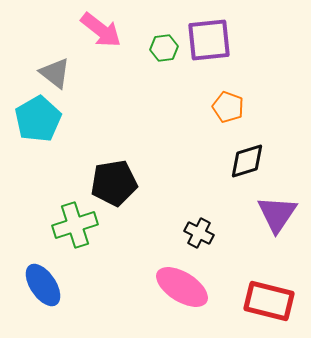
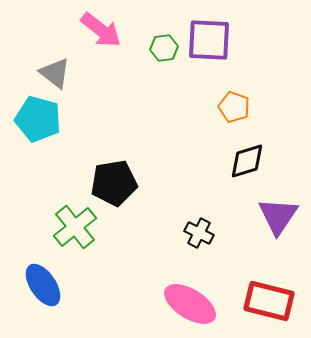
purple square: rotated 9 degrees clockwise
orange pentagon: moved 6 px right
cyan pentagon: rotated 27 degrees counterclockwise
purple triangle: moved 1 px right, 2 px down
green cross: moved 2 px down; rotated 21 degrees counterclockwise
pink ellipse: moved 8 px right, 17 px down
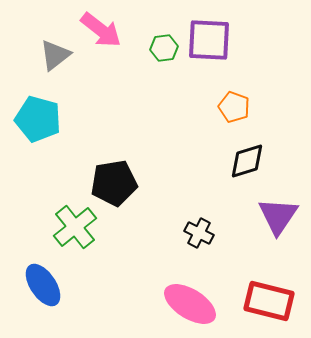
gray triangle: moved 18 px up; rotated 44 degrees clockwise
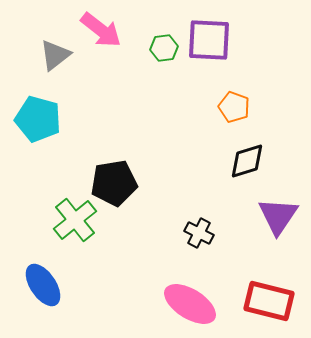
green cross: moved 7 px up
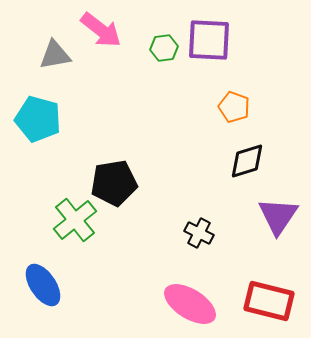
gray triangle: rotated 28 degrees clockwise
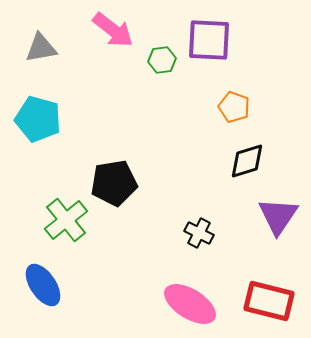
pink arrow: moved 12 px right
green hexagon: moved 2 px left, 12 px down
gray triangle: moved 14 px left, 7 px up
green cross: moved 9 px left
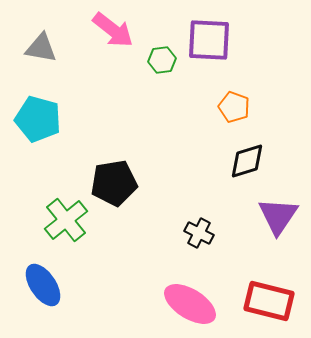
gray triangle: rotated 20 degrees clockwise
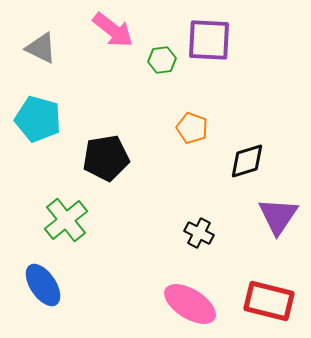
gray triangle: rotated 16 degrees clockwise
orange pentagon: moved 42 px left, 21 px down
black pentagon: moved 8 px left, 25 px up
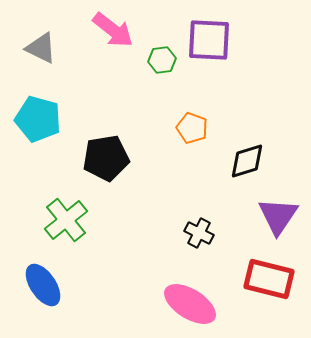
red rectangle: moved 22 px up
